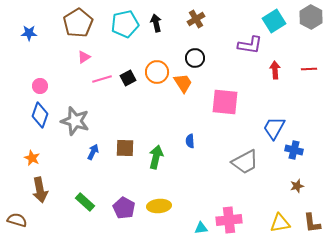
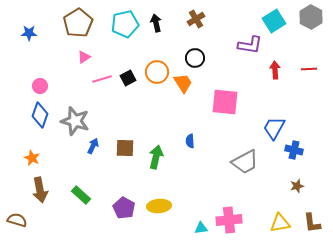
blue arrow: moved 6 px up
green rectangle: moved 4 px left, 7 px up
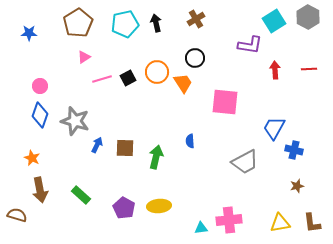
gray hexagon: moved 3 px left
blue arrow: moved 4 px right, 1 px up
brown semicircle: moved 5 px up
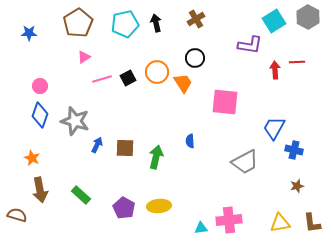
red line: moved 12 px left, 7 px up
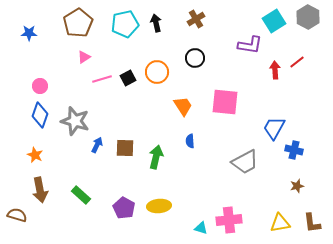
red line: rotated 35 degrees counterclockwise
orange trapezoid: moved 23 px down
orange star: moved 3 px right, 3 px up
cyan triangle: rotated 24 degrees clockwise
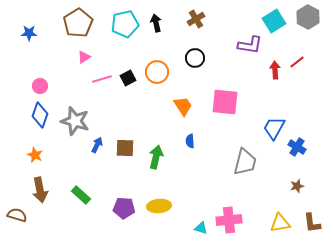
blue cross: moved 3 px right, 3 px up; rotated 18 degrees clockwise
gray trapezoid: rotated 48 degrees counterclockwise
purple pentagon: rotated 25 degrees counterclockwise
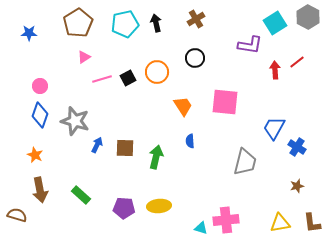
cyan square: moved 1 px right, 2 px down
pink cross: moved 3 px left
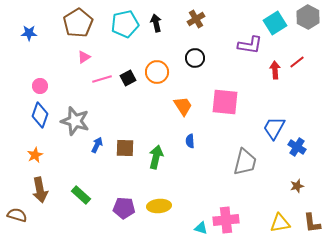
orange star: rotated 21 degrees clockwise
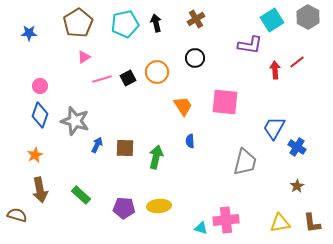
cyan square: moved 3 px left, 3 px up
brown star: rotated 16 degrees counterclockwise
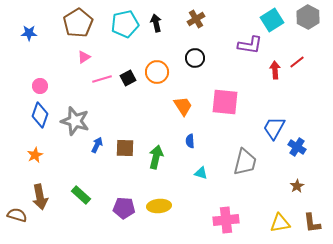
brown arrow: moved 7 px down
cyan triangle: moved 55 px up
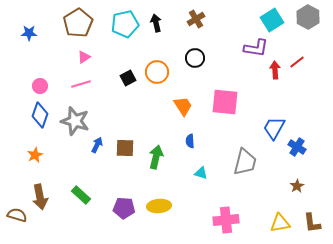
purple L-shape: moved 6 px right, 3 px down
pink line: moved 21 px left, 5 px down
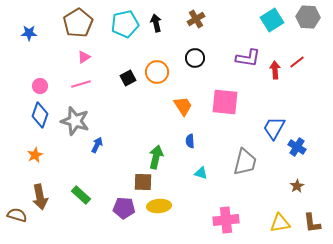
gray hexagon: rotated 25 degrees counterclockwise
purple L-shape: moved 8 px left, 10 px down
brown square: moved 18 px right, 34 px down
